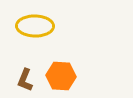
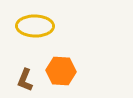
orange hexagon: moved 5 px up
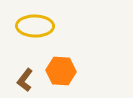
brown L-shape: rotated 15 degrees clockwise
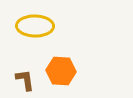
brown L-shape: rotated 135 degrees clockwise
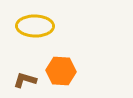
brown L-shape: rotated 65 degrees counterclockwise
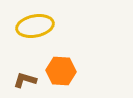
yellow ellipse: rotated 12 degrees counterclockwise
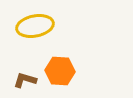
orange hexagon: moved 1 px left
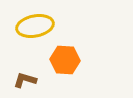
orange hexagon: moved 5 px right, 11 px up
